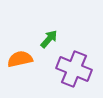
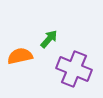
orange semicircle: moved 3 px up
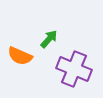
orange semicircle: rotated 145 degrees counterclockwise
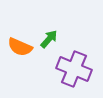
orange semicircle: moved 9 px up
